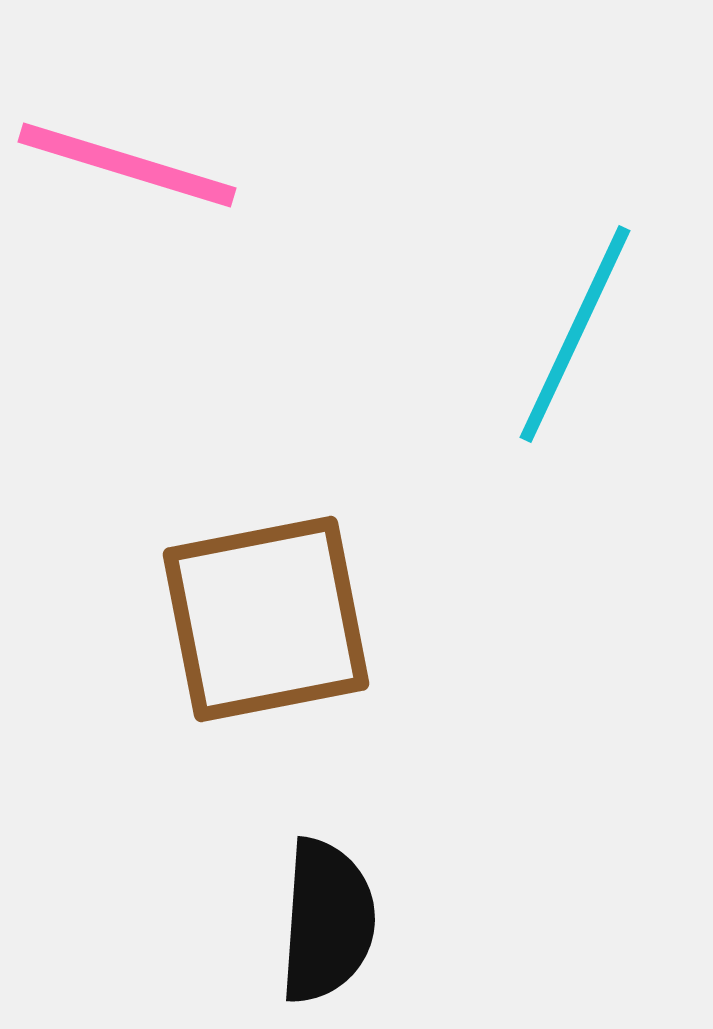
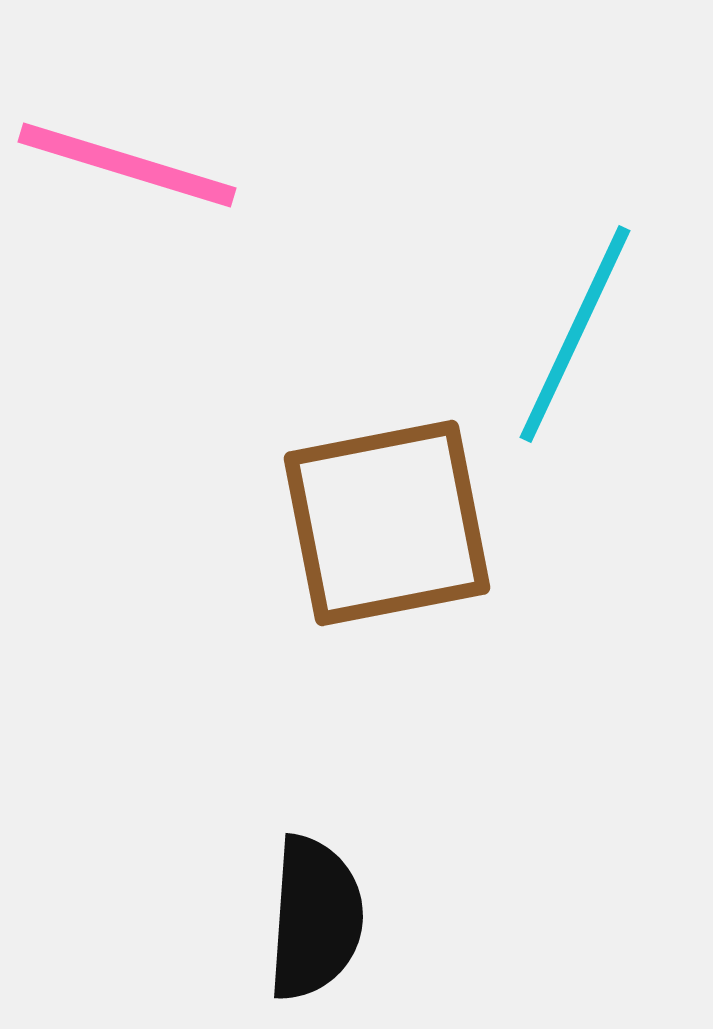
brown square: moved 121 px right, 96 px up
black semicircle: moved 12 px left, 3 px up
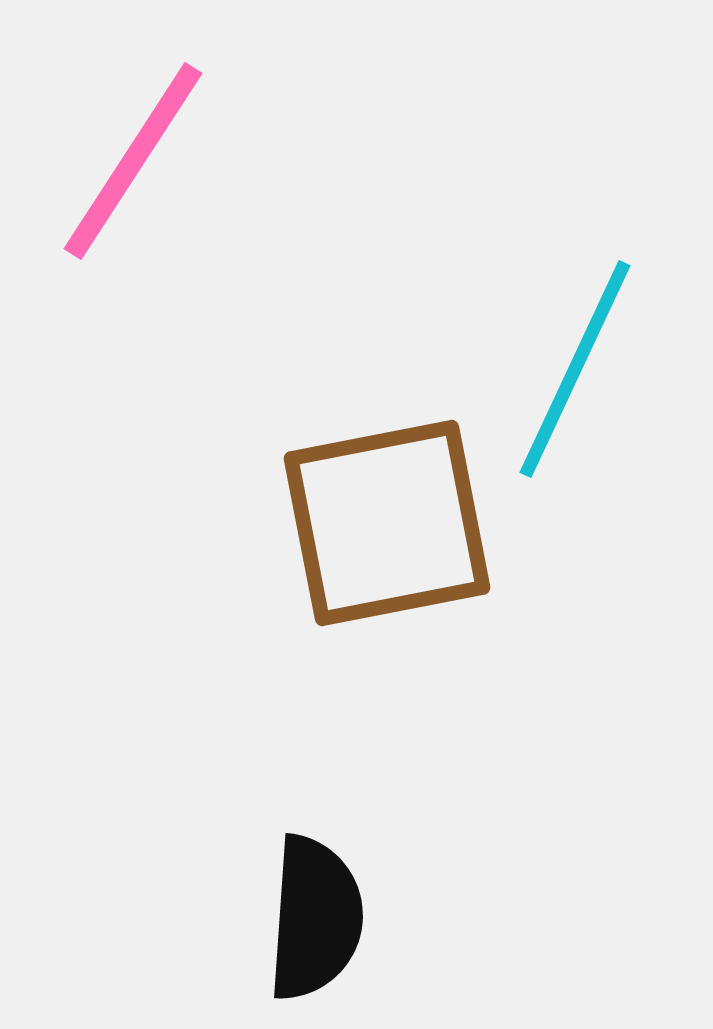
pink line: moved 6 px right, 4 px up; rotated 74 degrees counterclockwise
cyan line: moved 35 px down
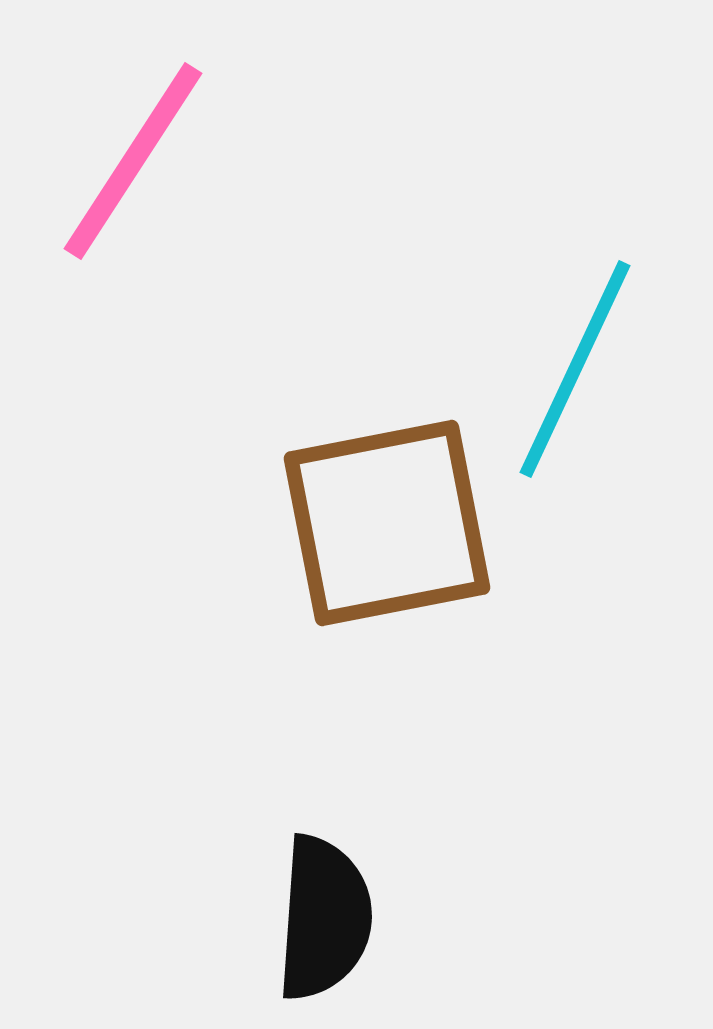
black semicircle: moved 9 px right
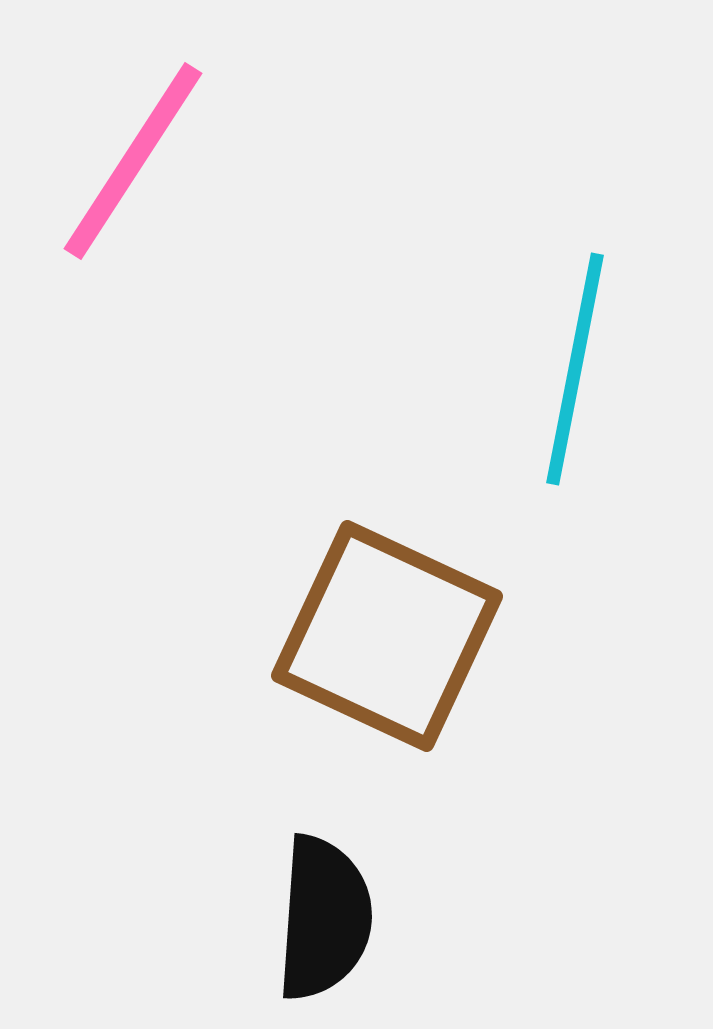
cyan line: rotated 14 degrees counterclockwise
brown square: moved 113 px down; rotated 36 degrees clockwise
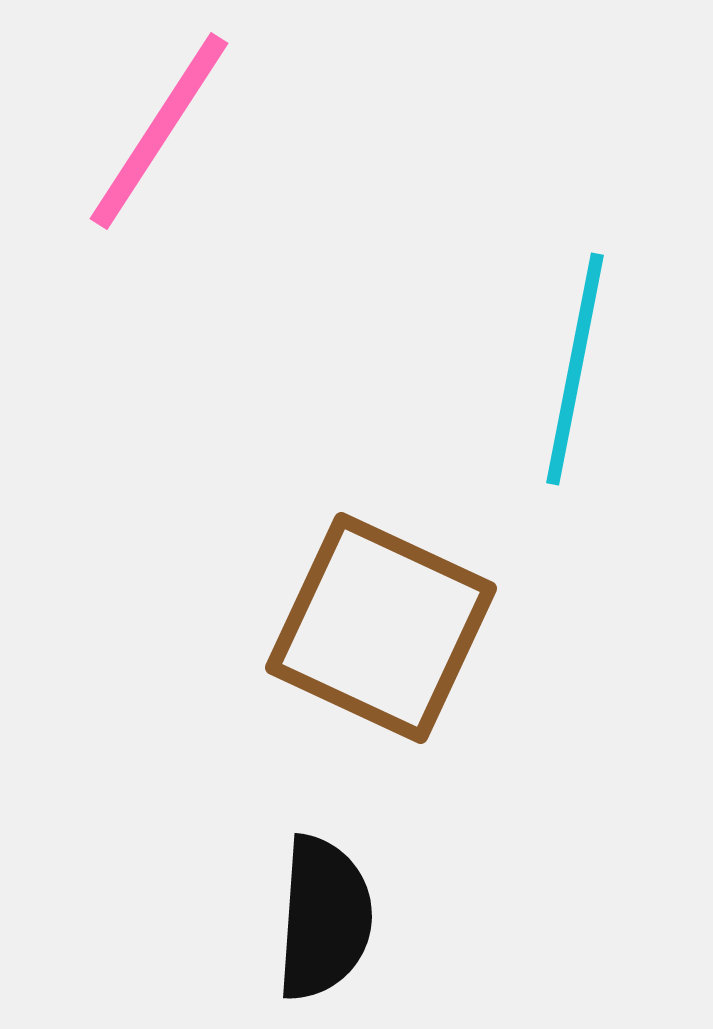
pink line: moved 26 px right, 30 px up
brown square: moved 6 px left, 8 px up
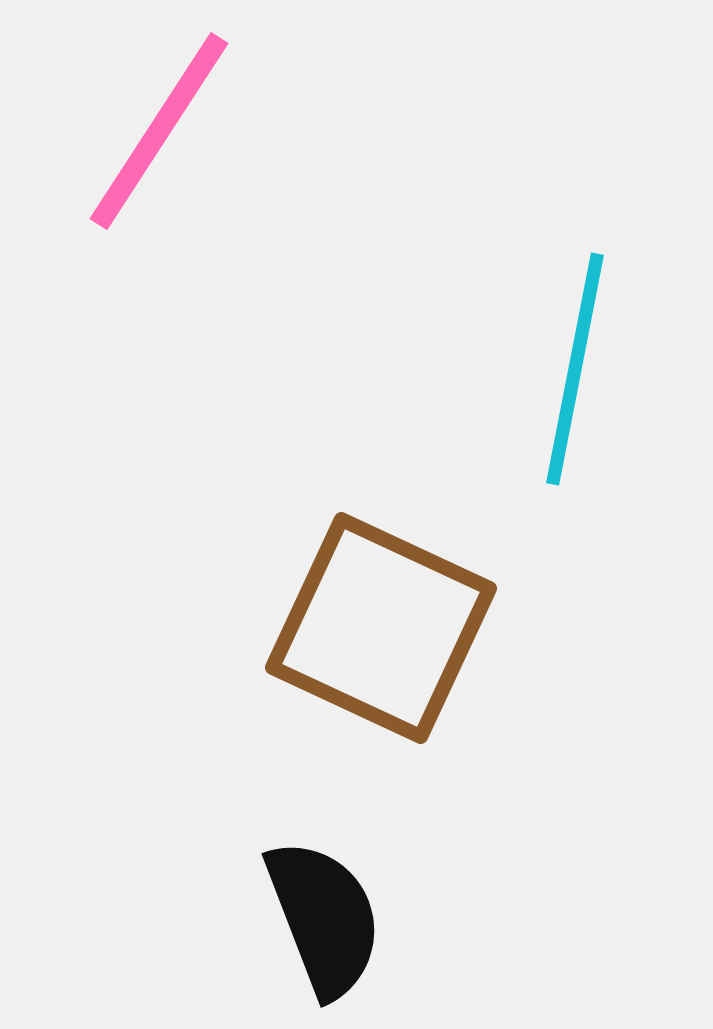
black semicircle: rotated 25 degrees counterclockwise
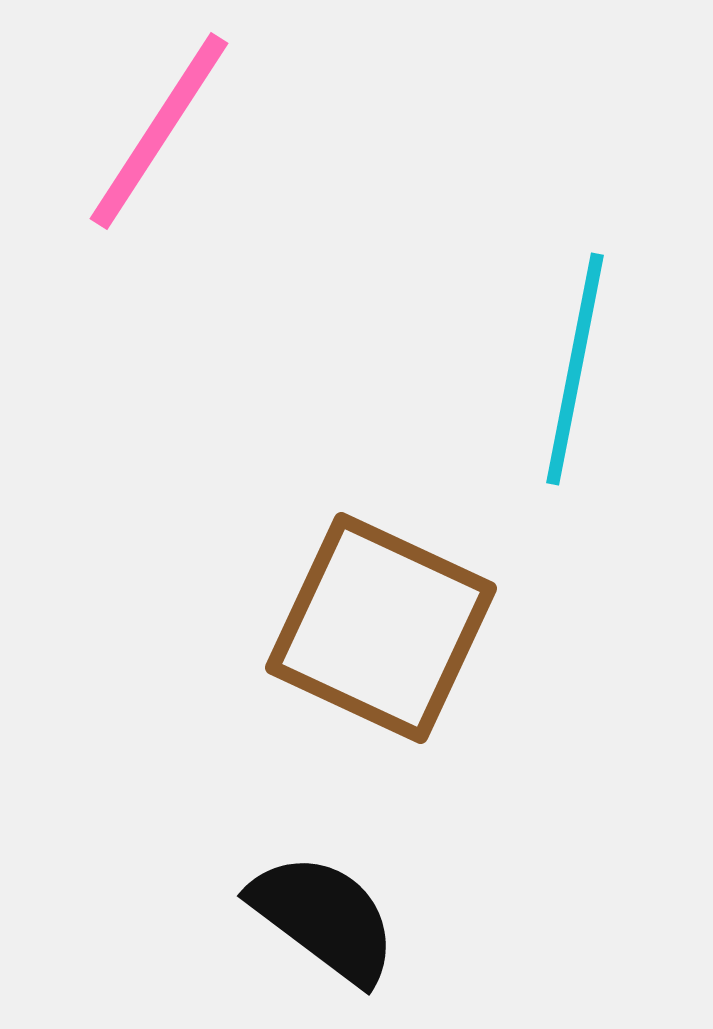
black semicircle: rotated 32 degrees counterclockwise
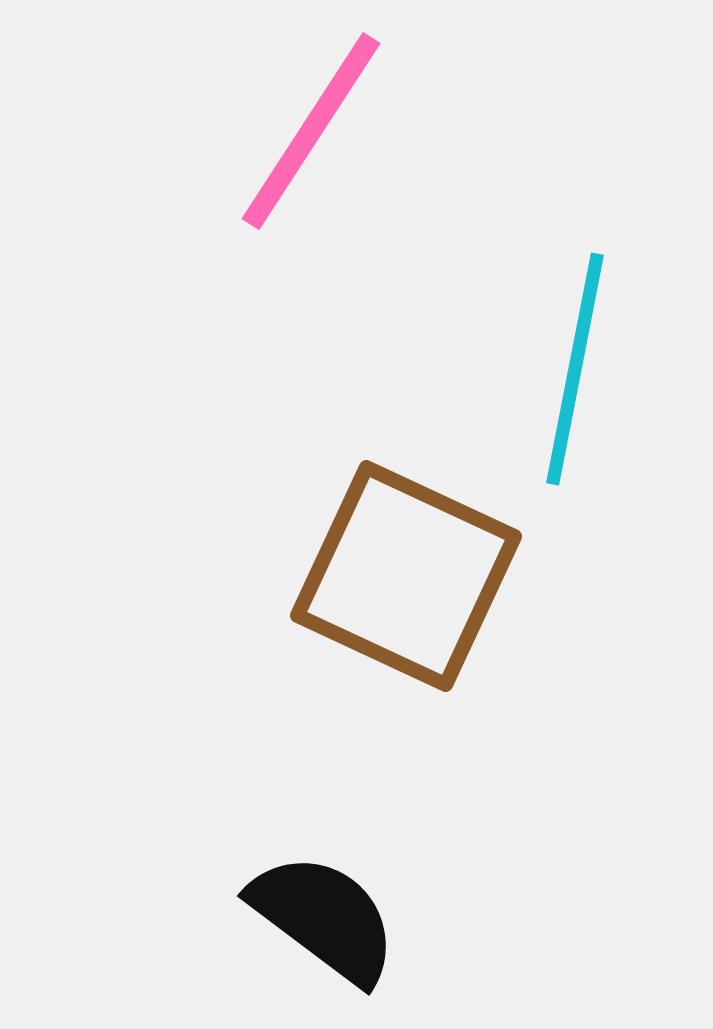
pink line: moved 152 px right
brown square: moved 25 px right, 52 px up
